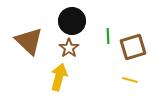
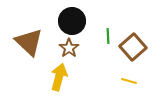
brown triangle: moved 1 px down
brown square: rotated 24 degrees counterclockwise
yellow line: moved 1 px left, 1 px down
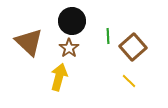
yellow line: rotated 28 degrees clockwise
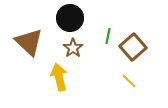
black circle: moved 2 px left, 3 px up
green line: rotated 14 degrees clockwise
brown star: moved 4 px right
yellow arrow: rotated 28 degrees counterclockwise
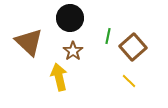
brown star: moved 3 px down
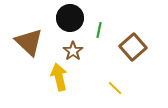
green line: moved 9 px left, 6 px up
yellow line: moved 14 px left, 7 px down
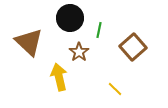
brown star: moved 6 px right, 1 px down
yellow line: moved 1 px down
